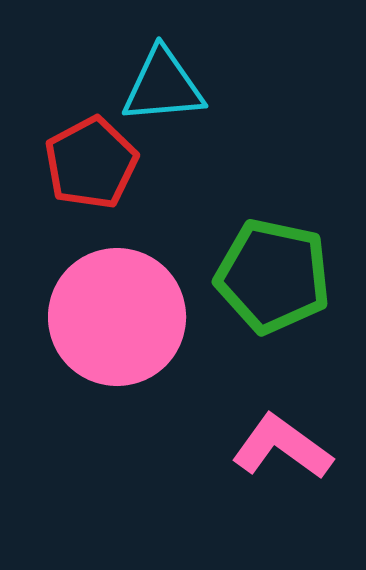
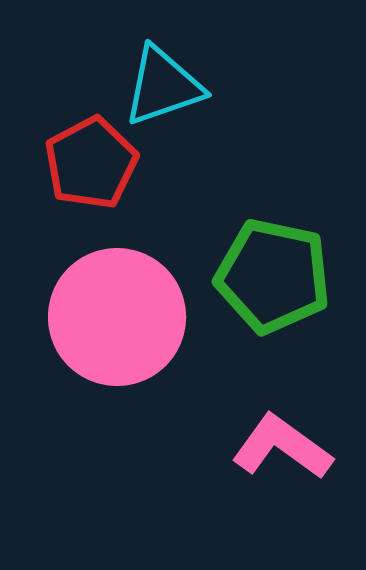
cyan triangle: rotated 14 degrees counterclockwise
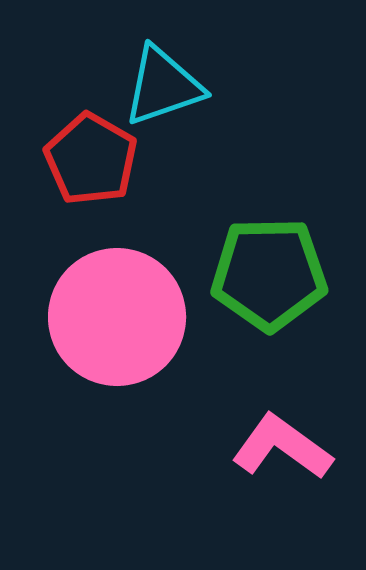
red pentagon: moved 4 px up; rotated 14 degrees counterclockwise
green pentagon: moved 4 px left, 2 px up; rotated 13 degrees counterclockwise
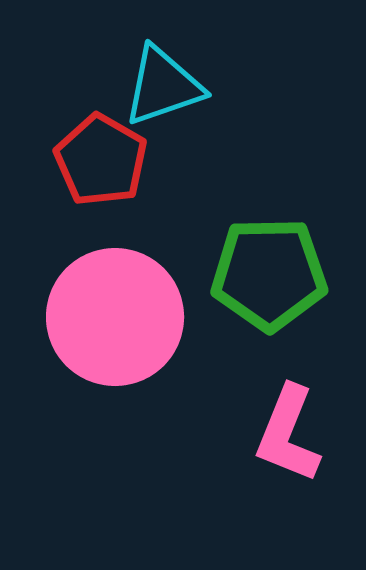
red pentagon: moved 10 px right, 1 px down
pink circle: moved 2 px left
pink L-shape: moved 6 px right, 13 px up; rotated 104 degrees counterclockwise
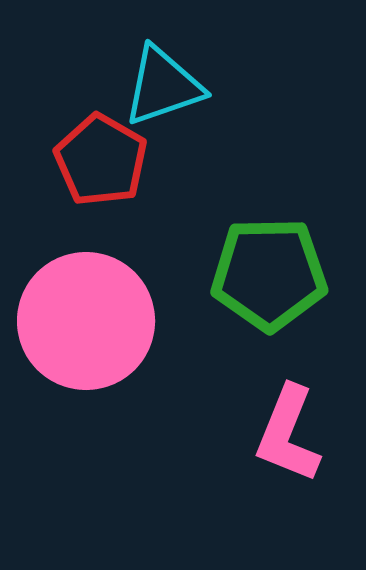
pink circle: moved 29 px left, 4 px down
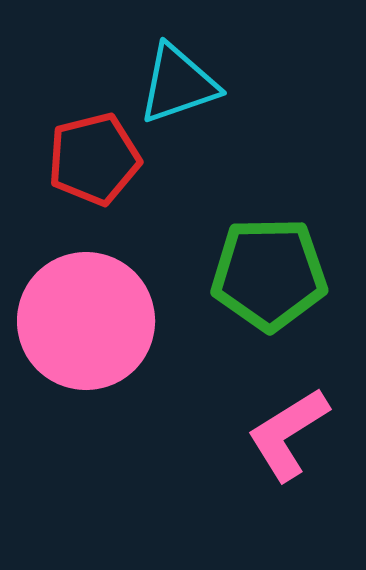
cyan triangle: moved 15 px right, 2 px up
red pentagon: moved 7 px left, 1 px up; rotated 28 degrees clockwise
pink L-shape: rotated 36 degrees clockwise
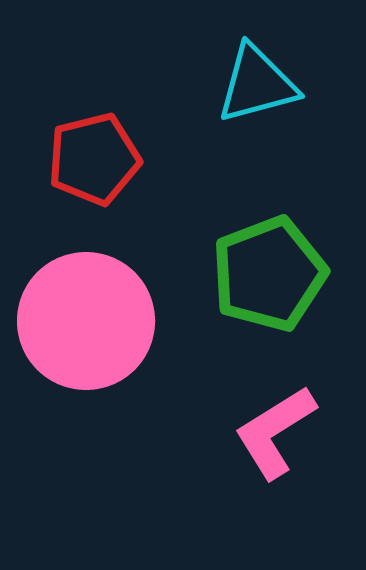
cyan triangle: moved 79 px right; rotated 4 degrees clockwise
green pentagon: rotated 20 degrees counterclockwise
pink L-shape: moved 13 px left, 2 px up
